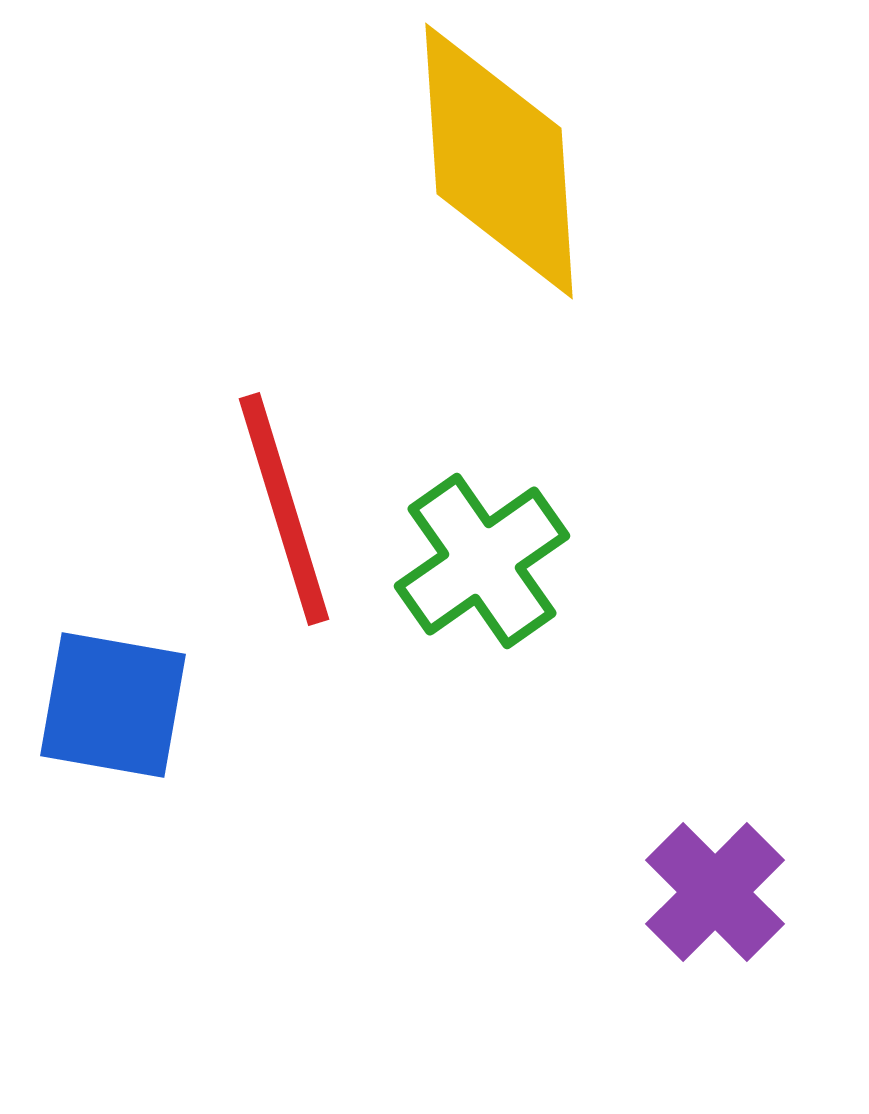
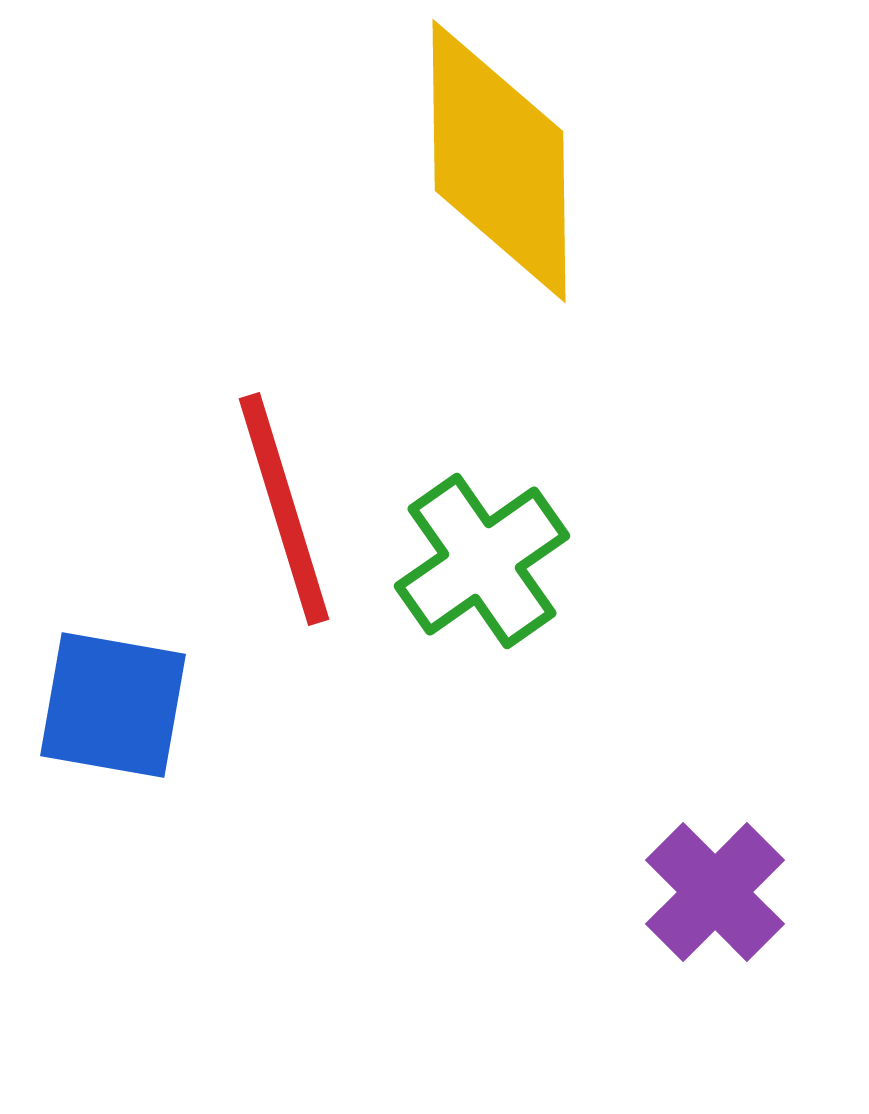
yellow diamond: rotated 3 degrees clockwise
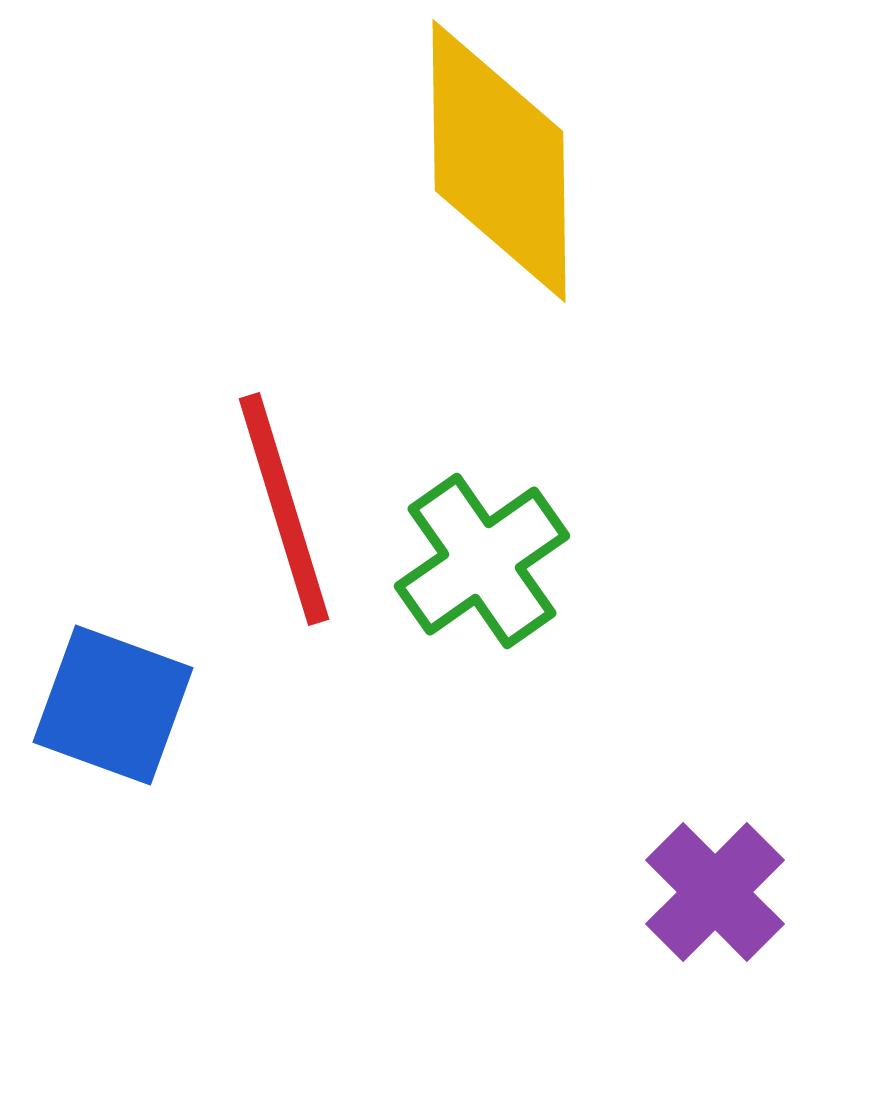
blue square: rotated 10 degrees clockwise
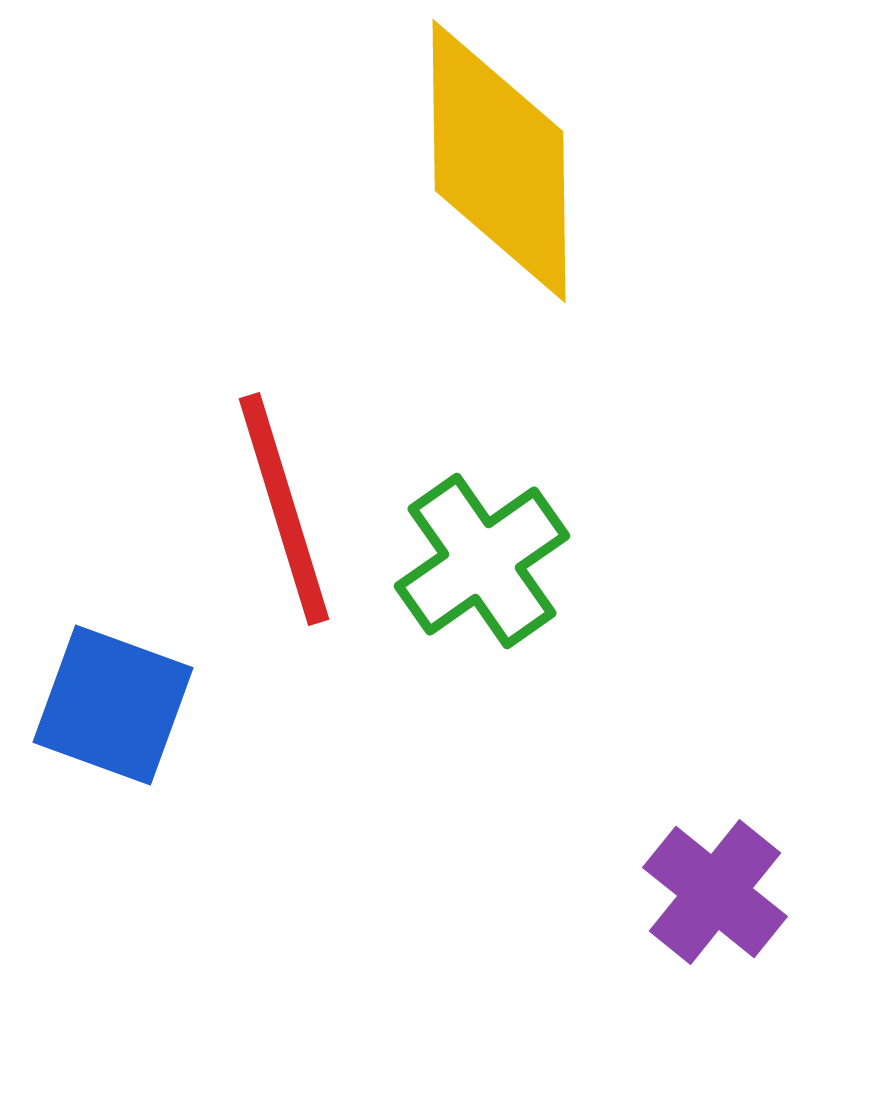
purple cross: rotated 6 degrees counterclockwise
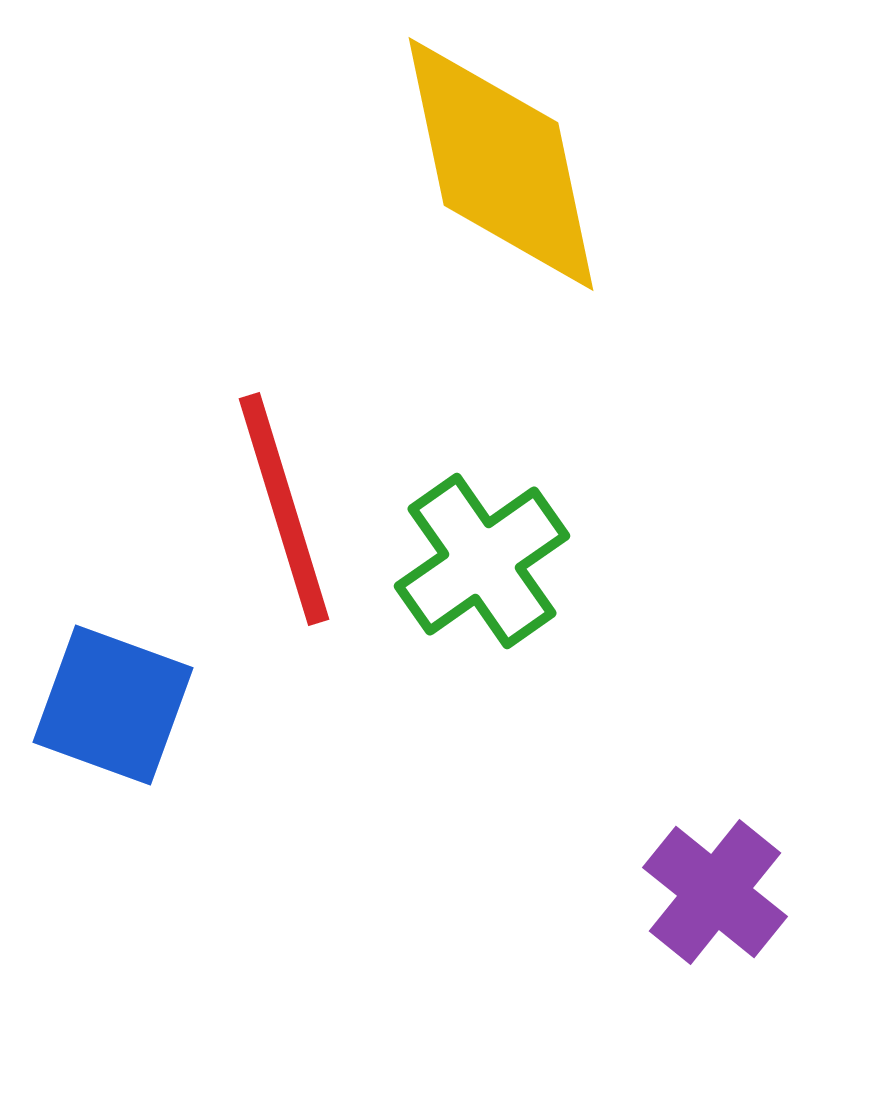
yellow diamond: moved 2 px right, 3 px down; rotated 11 degrees counterclockwise
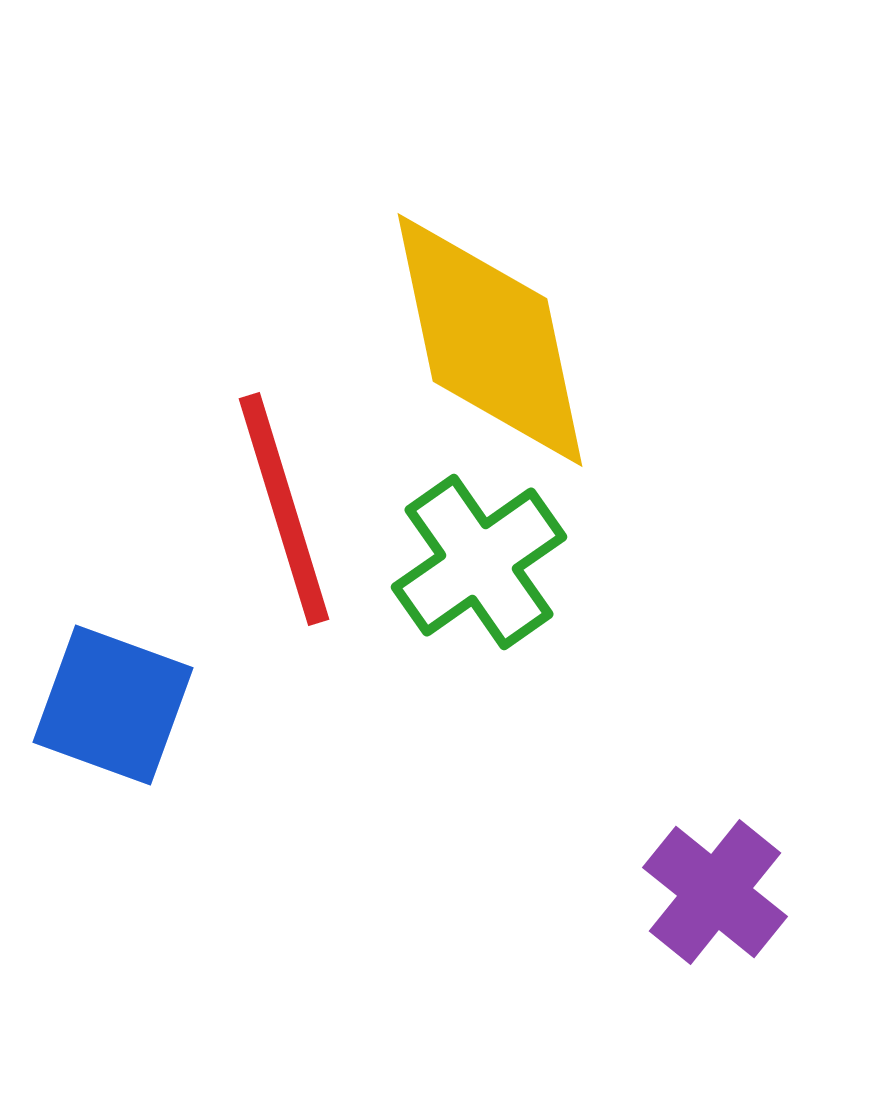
yellow diamond: moved 11 px left, 176 px down
green cross: moved 3 px left, 1 px down
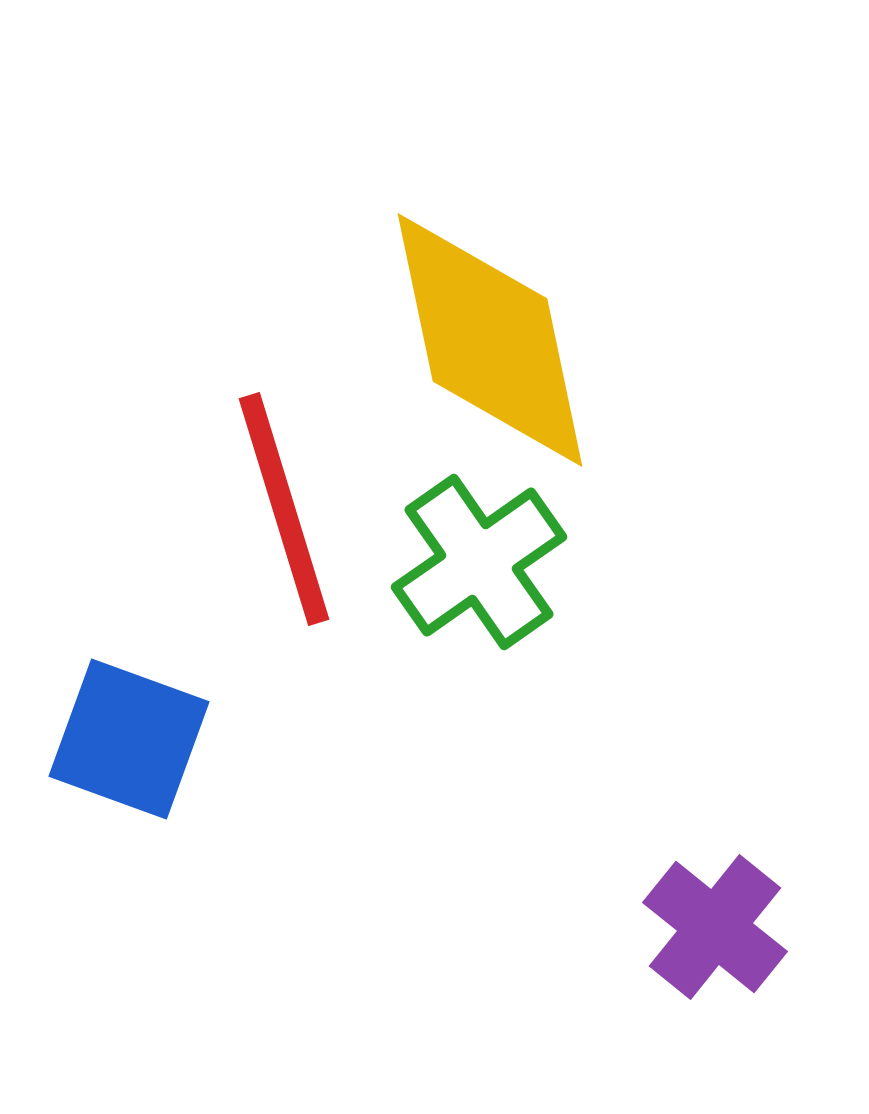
blue square: moved 16 px right, 34 px down
purple cross: moved 35 px down
